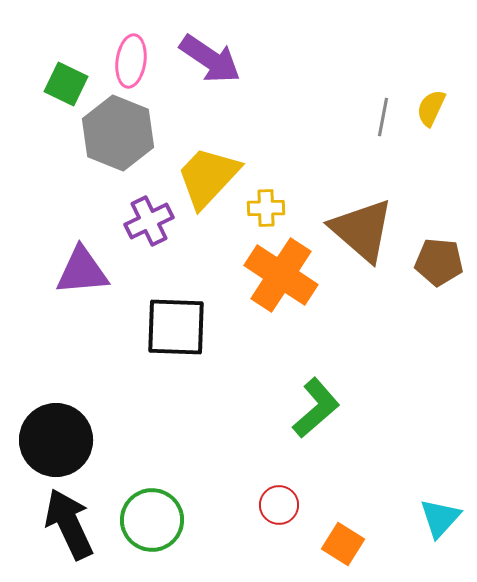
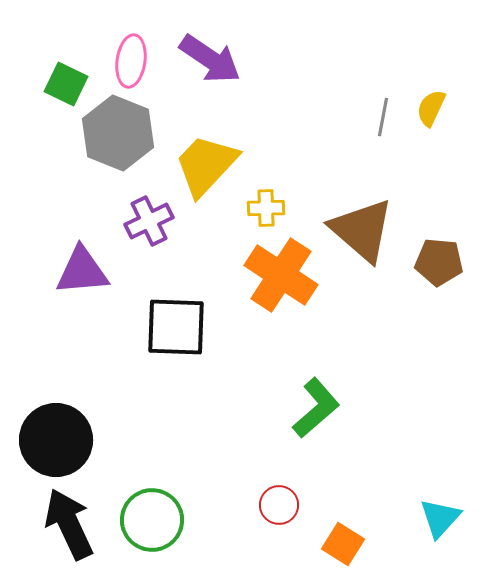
yellow trapezoid: moved 2 px left, 12 px up
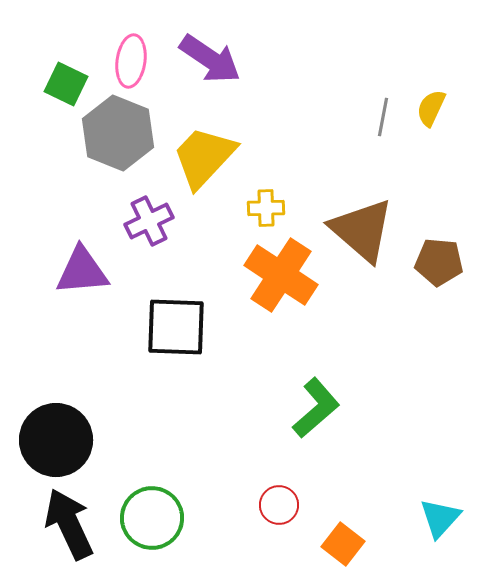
yellow trapezoid: moved 2 px left, 8 px up
green circle: moved 2 px up
orange square: rotated 6 degrees clockwise
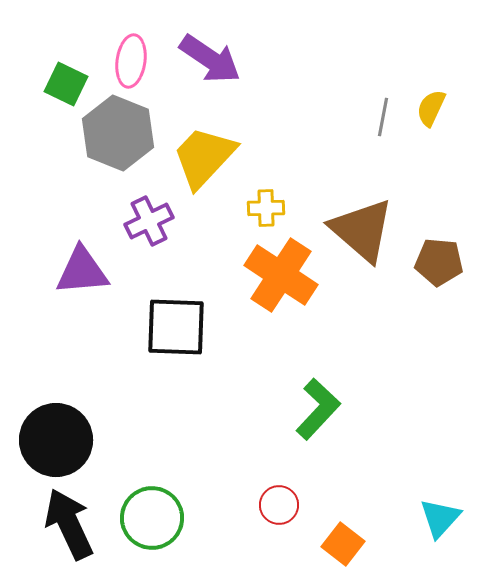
green L-shape: moved 2 px right, 1 px down; rotated 6 degrees counterclockwise
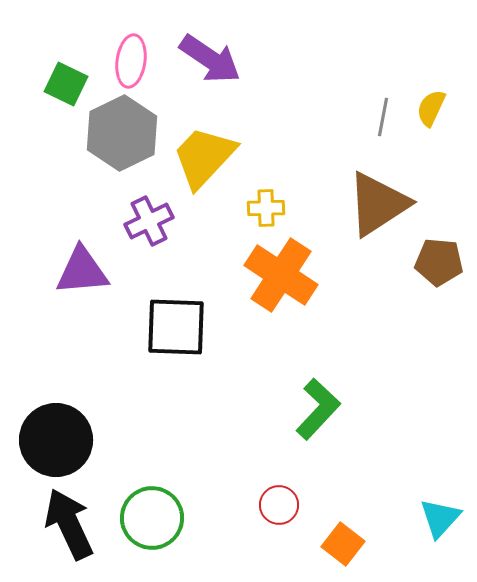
gray hexagon: moved 4 px right; rotated 12 degrees clockwise
brown triangle: moved 16 px right, 26 px up; rotated 46 degrees clockwise
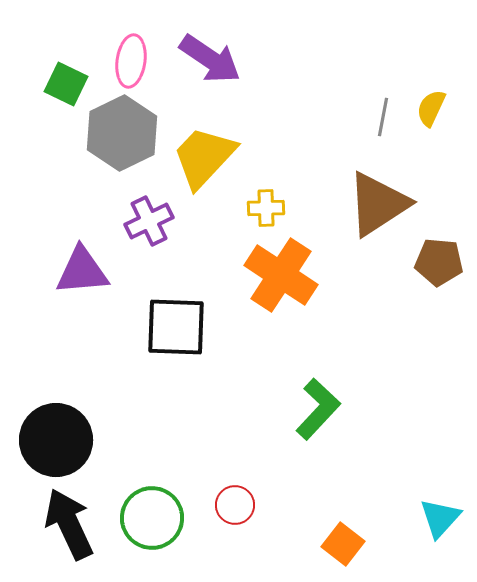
red circle: moved 44 px left
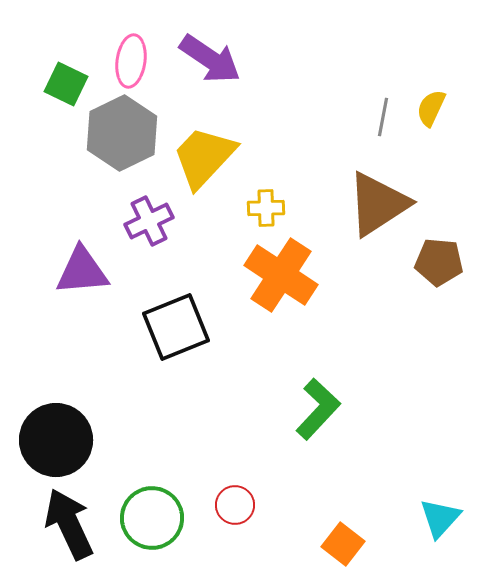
black square: rotated 24 degrees counterclockwise
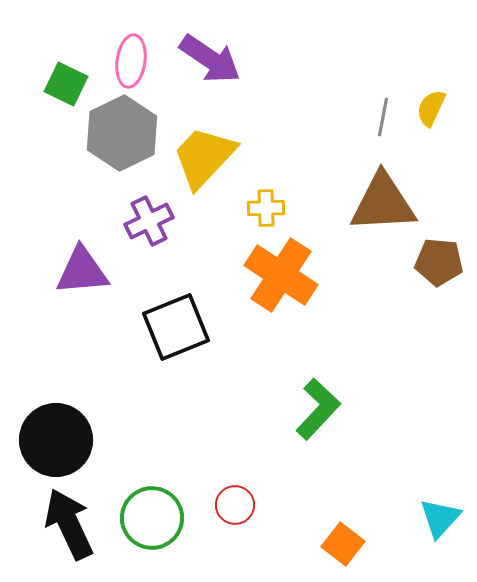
brown triangle: moved 5 px right, 1 px up; rotated 30 degrees clockwise
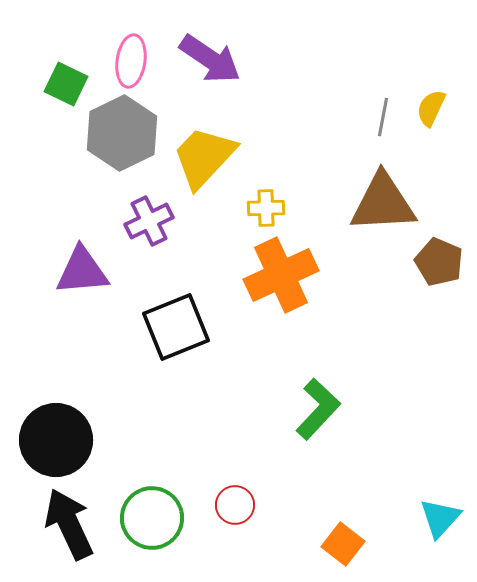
brown pentagon: rotated 18 degrees clockwise
orange cross: rotated 32 degrees clockwise
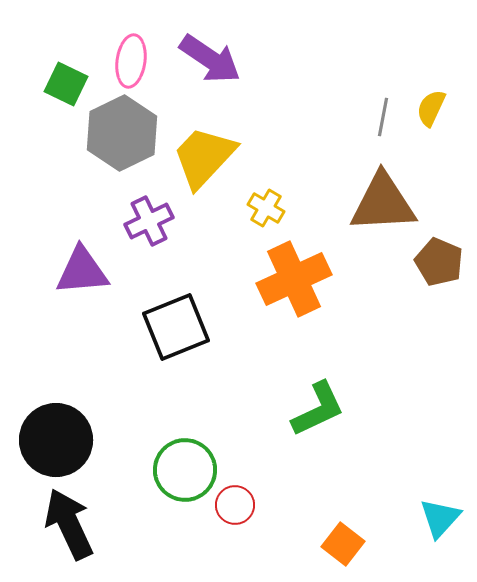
yellow cross: rotated 33 degrees clockwise
orange cross: moved 13 px right, 4 px down
green L-shape: rotated 22 degrees clockwise
green circle: moved 33 px right, 48 px up
